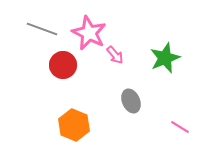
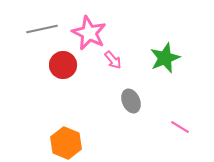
gray line: rotated 32 degrees counterclockwise
pink arrow: moved 2 px left, 5 px down
orange hexagon: moved 8 px left, 18 px down
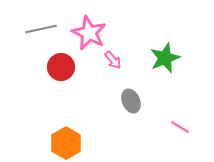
gray line: moved 1 px left
red circle: moved 2 px left, 2 px down
orange hexagon: rotated 8 degrees clockwise
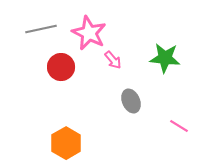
green star: rotated 28 degrees clockwise
pink line: moved 1 px left, 1 px up
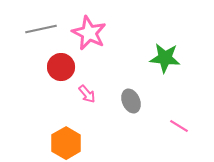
pink arrow: moved 26 px left, 34 px down
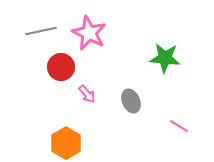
gray line: moved 2 px down
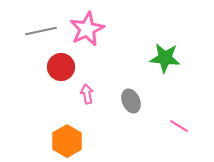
pink star: moved 2 px left, 4 px up; rotated 20 degrees clockwise
pink arrow: rotated 150 degrees counterclockwise
orange hexagon: moved 1 px right, 2 px up
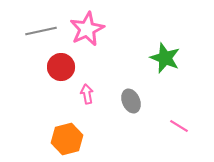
green star: rotated 16 degrees clockwise
orange hexagon: moved 2 px up; rotated 16 degrees clockwise
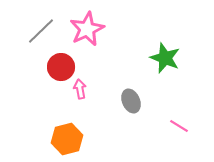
gray line: rotated 32 degrees counterclockwise
pink arrow: moved 7 px left, 5 px up
